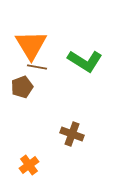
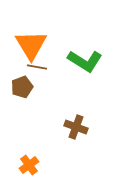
brown cross: moved 4 px right, 7 px up
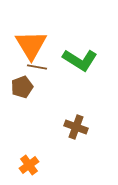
green L-shape: moved 5 px left, 1 px up
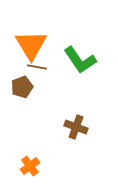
green L-shape: rotated 24 degrees clockwise
orange cross: moved 1 px right, 1 px down
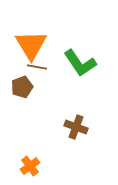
green L-shape: moved 3 px down
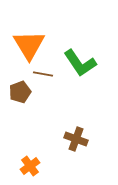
orange triangle: moved 2 px left
brown line: moved 6 px right, 7 px down
brown pentagon: moved 2 px left, 5 px down
brown cross: moved 12 px down
